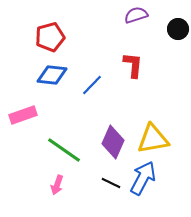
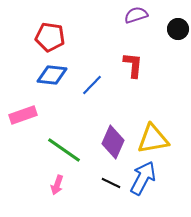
red pentagon: rotated 24 degrees clockwise
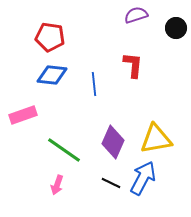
black circle: moved 2 px left, 1 px up
blue line: moved 2 px right, 1 px up; rotated 50 degrees counterclockwise
yellow triangle: moved 3 px right
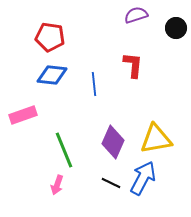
green line: rotated 33 degrees clockwise
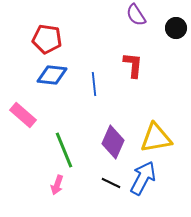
purple semicircle: rotated 105 degrees counterclockwise
red pentagon: moved 3 px left, 2 px down
pink rectangle: rotated 60 degrees clockwise
yellow triangle: moved 1 px up
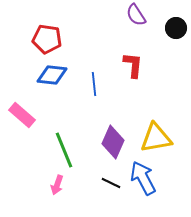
pink rectangle: moved 1 px left
blue arrow: rotated 56 degrees counterclockwise
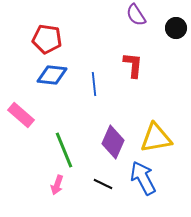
pink rectangle: moved 1 px left
black line: moved 8 px left, 1 px down
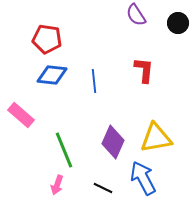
black circle: moved 2 px right, 5 px up
red L-shape: moved 11 px right, 5 px down
blue line: moved 3 px up
black line: moved 4 px down
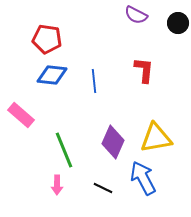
purple semicircle: rotated 30 degrees counterclockwise
pink arrow: rotated 18 degrees counterclockwise
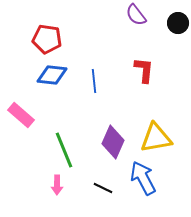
purple semicircle: rotated 25 degrees clockwise
